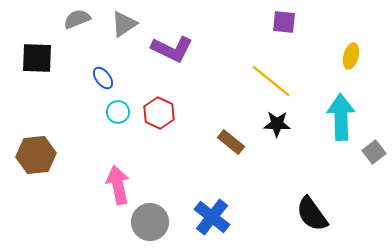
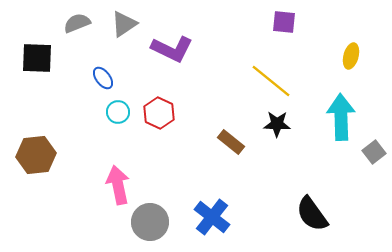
gray semicircle: moved 4 px down
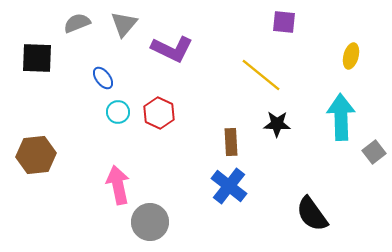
gray triangle: rotated 16 degrees counterclockwise
yellow line: moved 10 px left, 6 px up
brown rectangle: rotated 48 degrees clockwise
blue cross: moved 17 px right, 31 px up
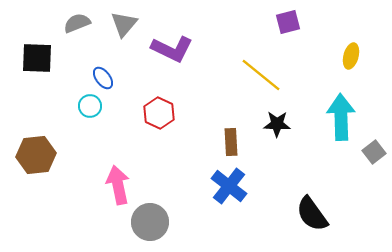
purple square: moved 4 px right; rotated 20 degrees counterclockwise
cyan circle: moved 28 px left, 6 px up
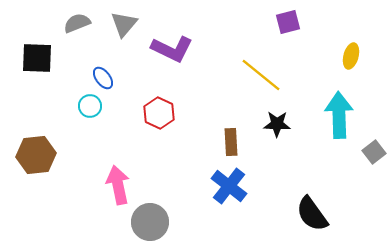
cyan arrow: moved 2 px left, 2 px up
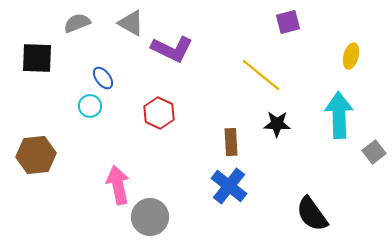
gray triangle: moved 7 px right, 1 px up; rotated 40 degrees counterclockwise
gray circle: moved 5 px up
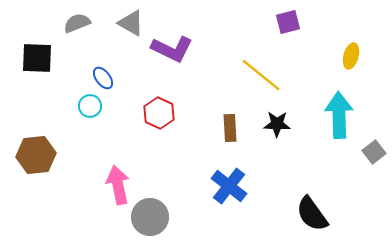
brown rectangle: moved 1 px left, 14 px up
